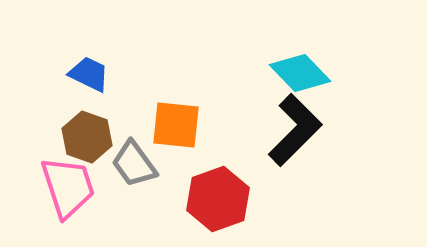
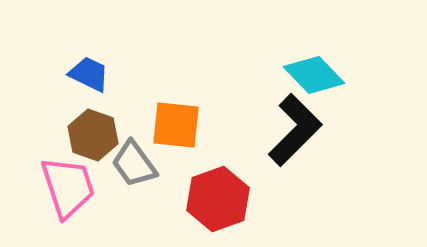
cyan diamond: moved 14 px right, 2 px down
brown hexagon: moved 6 px right, 2 px up
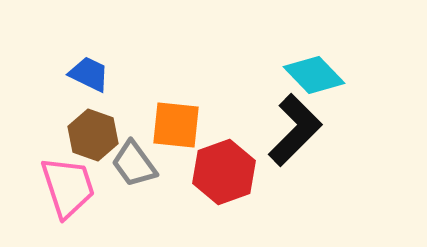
red hexagon: moved 6 px right, 27 px up
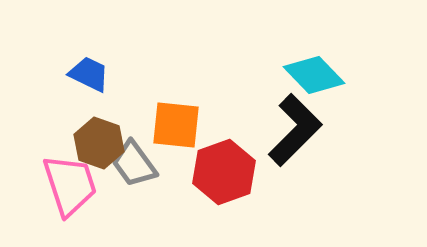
brown hexagon: moved 6 px right, 8 px down
pink trapezoid: moved 2 px right, 2 px up
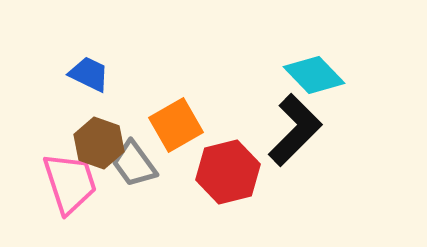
orange square: rotated 36 degrees counterclockwise
red hexagon: moved 4 px right; rotated 6 degrees clockwise
pink trapezoid: moved 2 px up
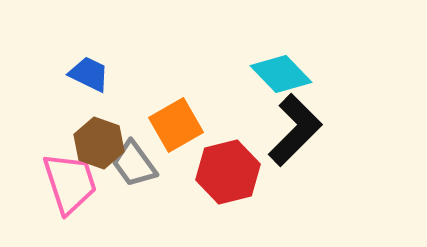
cyan diamond: moved 33 px left, 1 px up
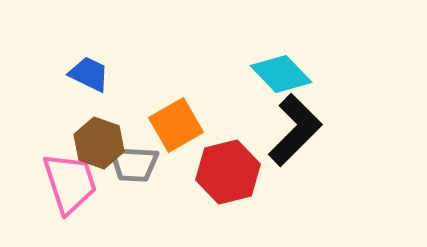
gray trapezoid: rotated 51 degrees counterclockwise
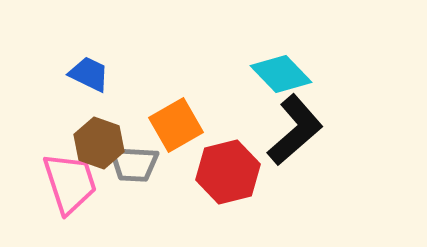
black L-shape: rotated 4 degrees clockwise
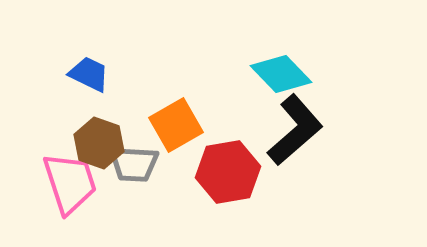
red hexagon: rotated 4 degrees clockwise
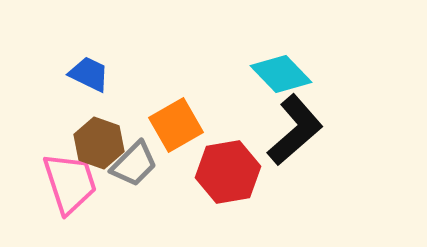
gray trapezoid: rotated 48 degrees counterclockwise
